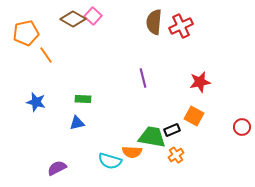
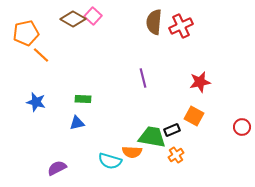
orange line: moved 5 px left; rotated 12 degrees counterclockwise
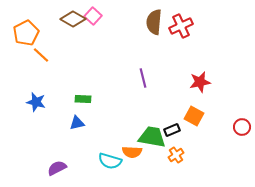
orange pentagon: rotated 15 degrees counterclockwise
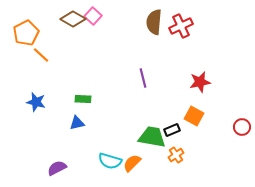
orange semicircle: moved 11 px down; rotated 132 degrees clockwise
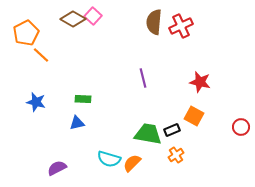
red star: rotated 25 degrees clockwise
red circle: moved 1 px left
green trapezoid: moved 4 px left, 3 px up
cyan semicircle: moved 1 px left, 2 px up
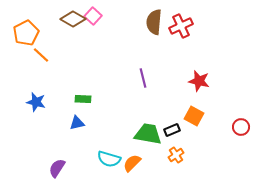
red star: moved 1 px left, 1 px up
purple semicircle: rotated 30 degrees counterclockwise
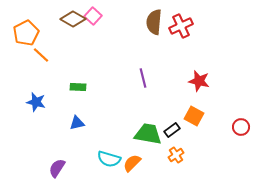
green rectangle: moved 5 px left, 12 px up
black rectangle: rotated 14 degrees counterclockwise
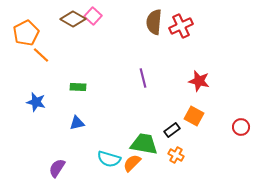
green trapezoid: moved 4 px left, 10 px down
orange cross: rotated 28 degrees counterclockwise
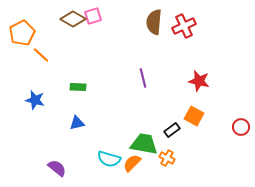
pink square: rotated 30 degrees clockwise
red cross: moved 3 px right
orange pentagon: moved 4 px left
blue star: moved 1 px left, 2 px up
orange cross: moved 9 px left, 3 px down
purple semicircle: rotated 96 degrees clockwise
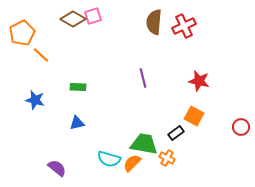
black rectangle: moved 4 px right, 3 px down
